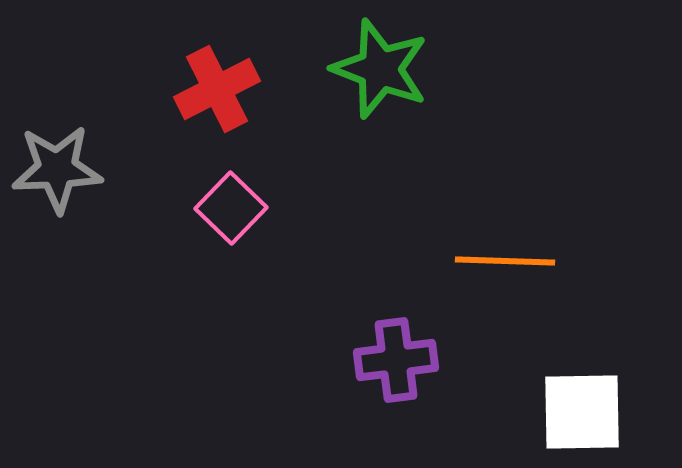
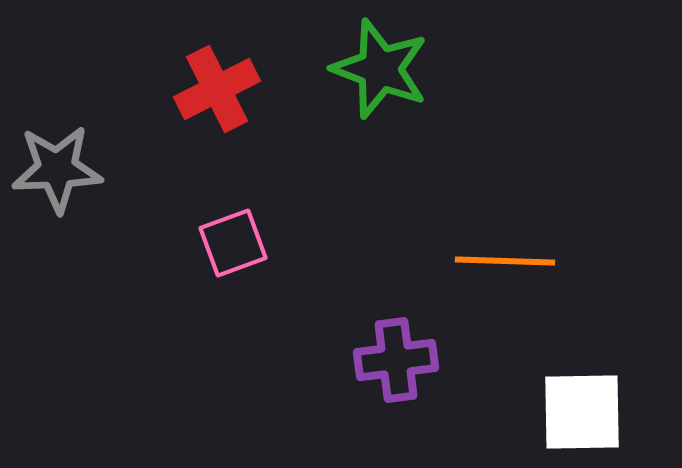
pink square: moved 2 px right, 35 px down; rotated 26 degrees clockwise
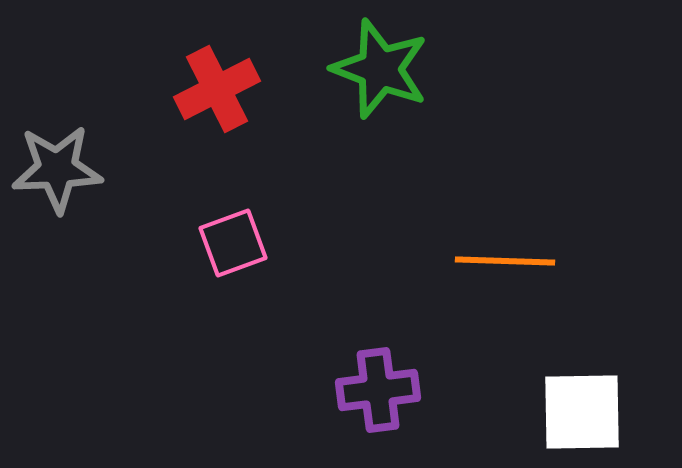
purple cross: moved 18 px left, 30 px down
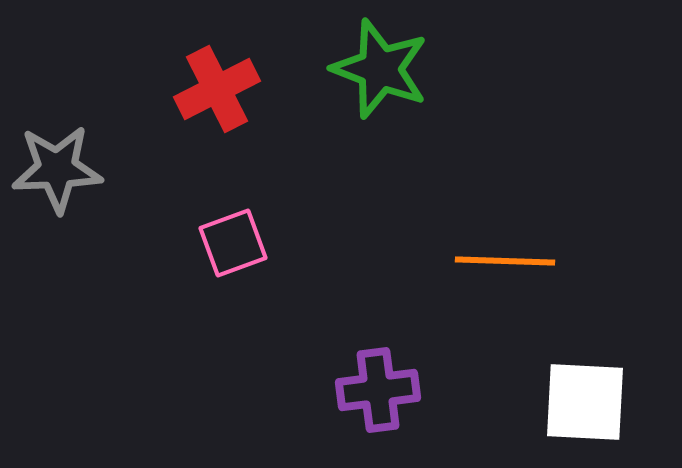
white square: moved 3 px right, 10 px up; rotated 4 degrees clockwise
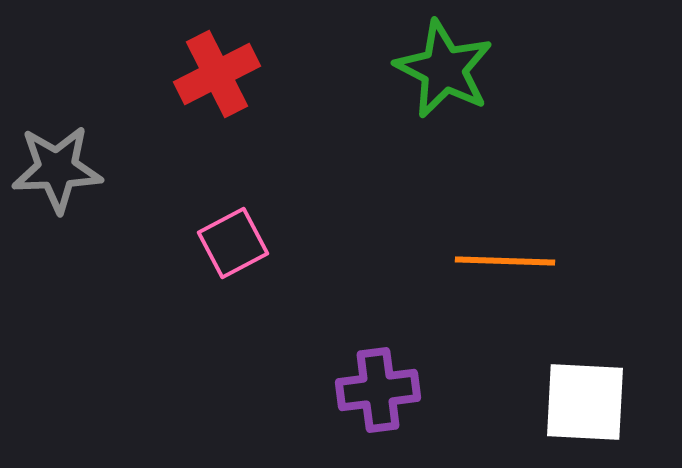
green star: moved 64 px right; rotated 6 degrees clockwise
red cross: moved 15 px up
pink square: rotated 8 degrees counterclockwise
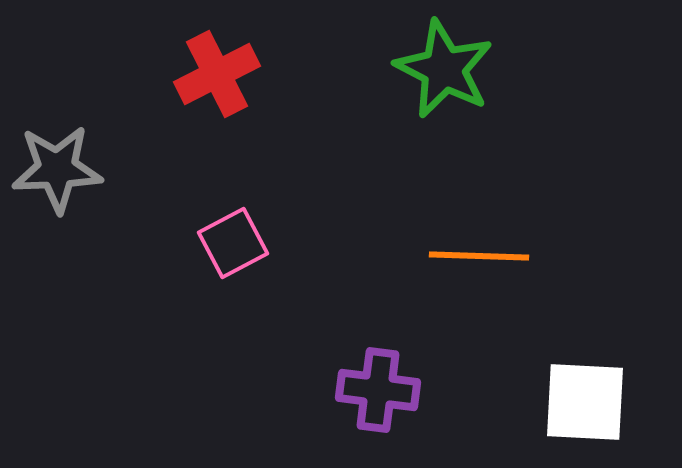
orange line: moved 26 px left, 5 px up
purple cross: rotated 14 degrees clockwise
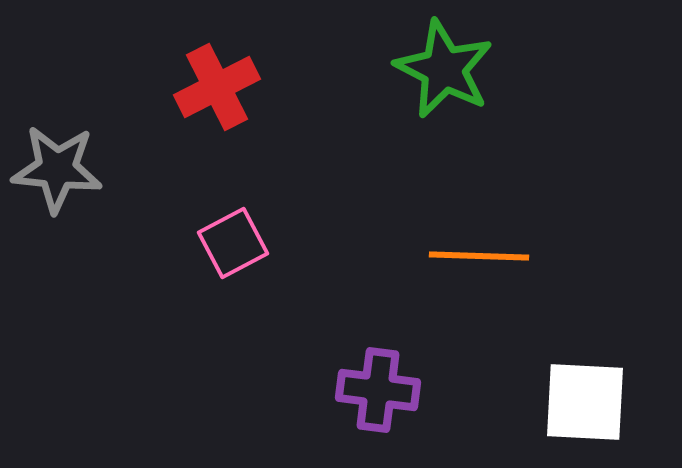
red cross: moved 13 px down
gray star: rotated 8 degrees clockwise
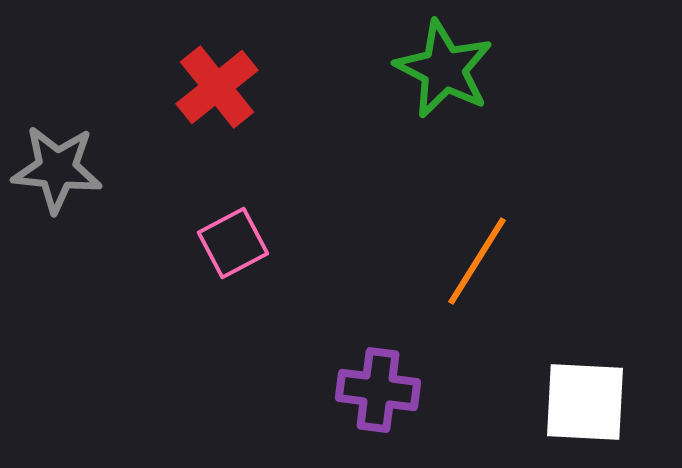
red cross: rotated 12 degrees counterclockwise
orange line: moved 2 px left, 5 px down; rotated 60 degrees counterclockwise
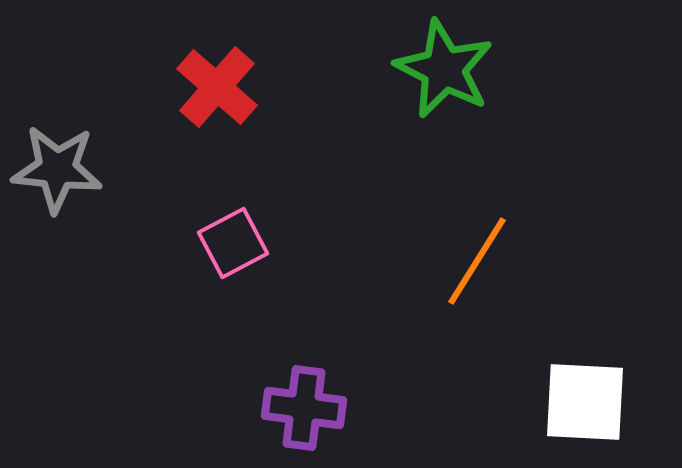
red cross: rotated 10 degrees counterclockwise
purple cross: moved 74 px left, 18 px down
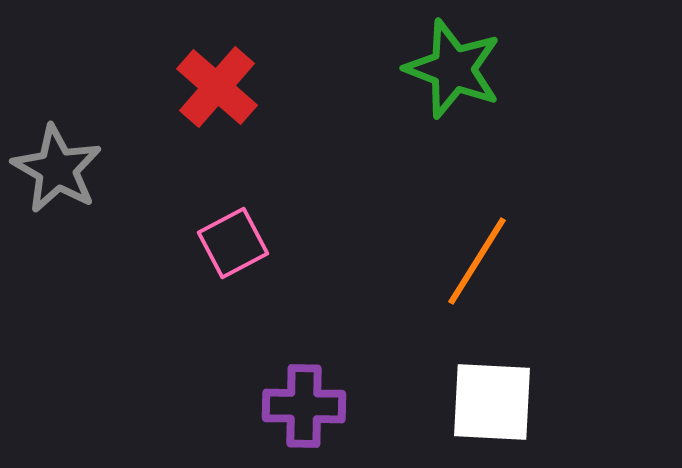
green star: moved 9 px right; rotated 6 degrees counterclockwise
gray star: rotated 24 degrees clockwise
white square: moved 93 px left
purple cross: moved 2 px up; rotated 6 degrees counterclockwise
